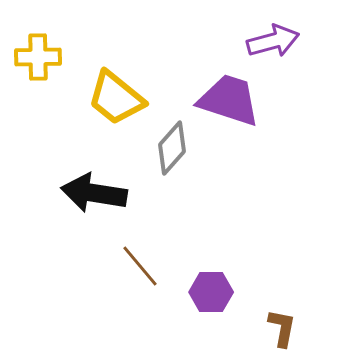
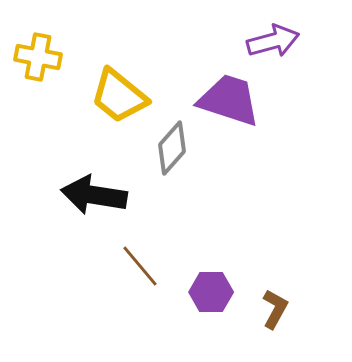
yellow cross: rotated 12 degrees clockwise
yellow trapezoid: moved 3 px right, 2 px up
black arrow: moved 2 px down
brown L-shape: moved 7 px left, 19 px up; rotated 18 degrees clockwise
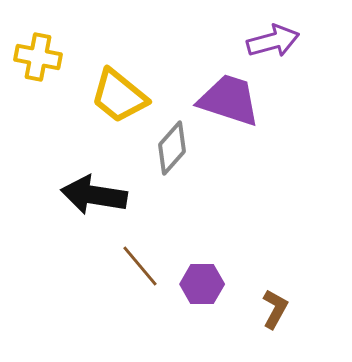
purple hexagon: moved 9 px left, 8 px up
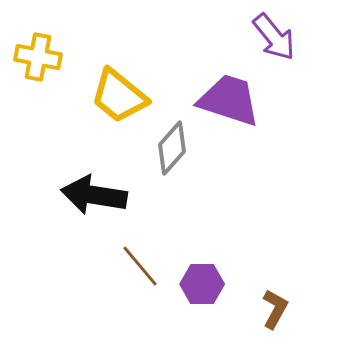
purple arrow: moved 1 px right, 4 px up; rotated 66 degrees clockwise
